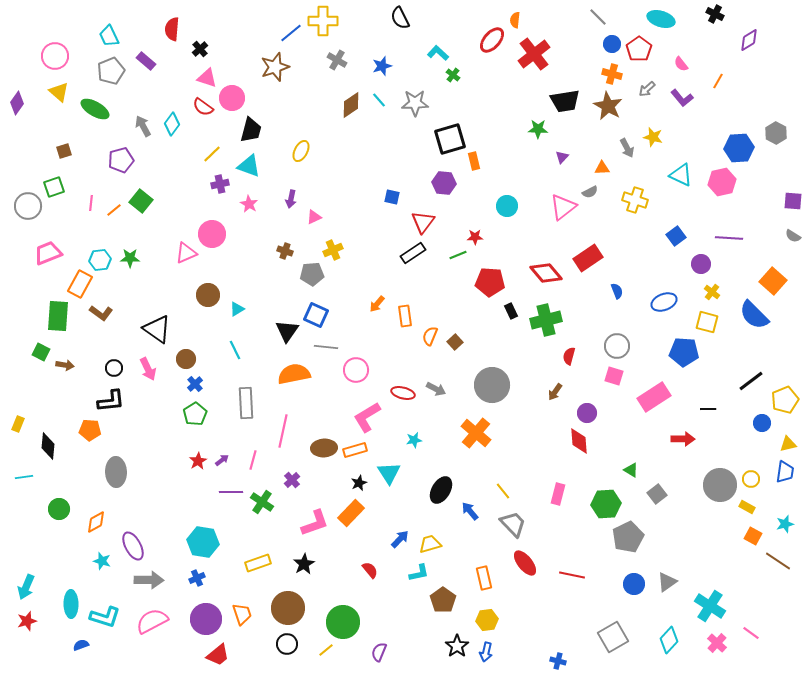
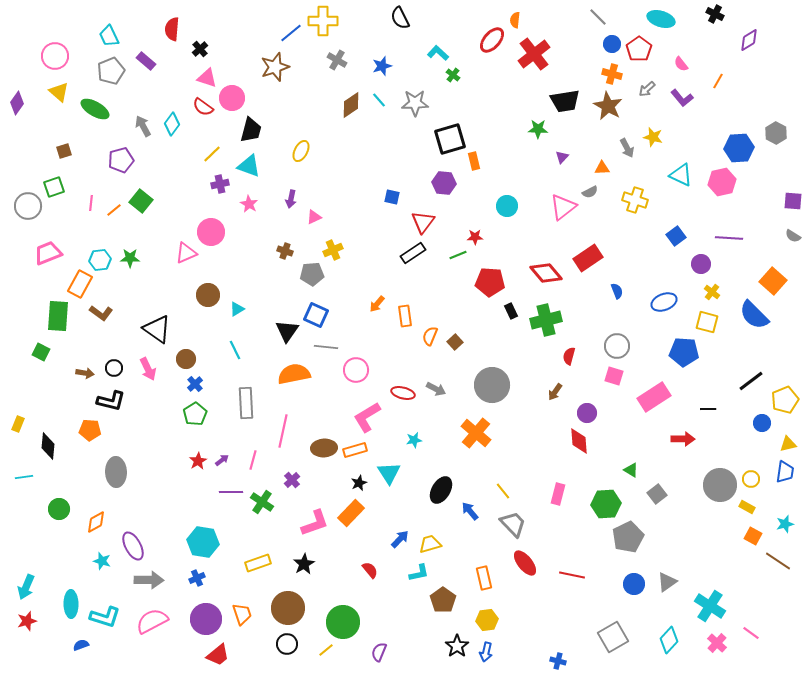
pink circle at (212, 234): moved 1 px left, 2 px up
brown arrow at (65, 365): moved 20 px right, 8 px down
black L-shape at (111, 401): rotated 20 degrees clockwise
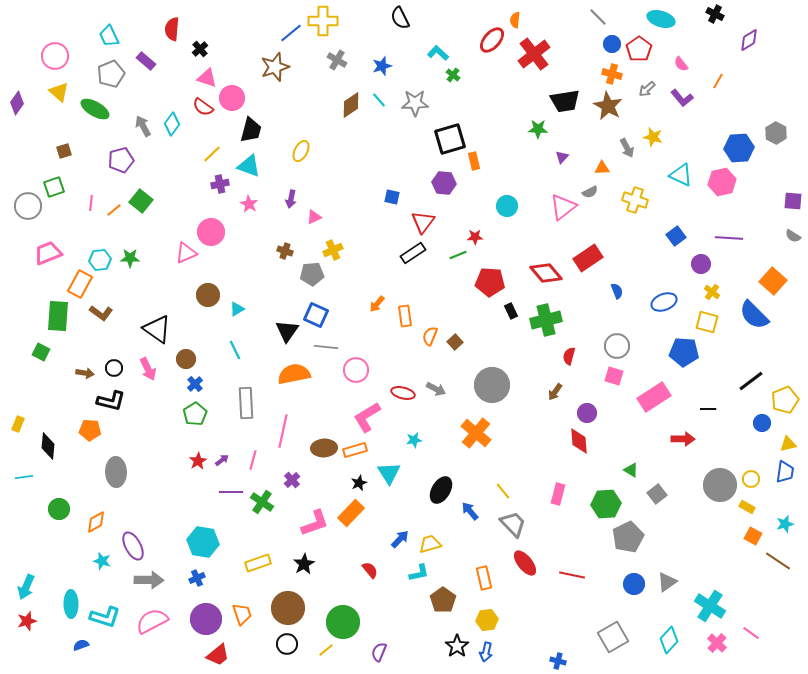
gray pentagon at (111, 71): moved 3 px down
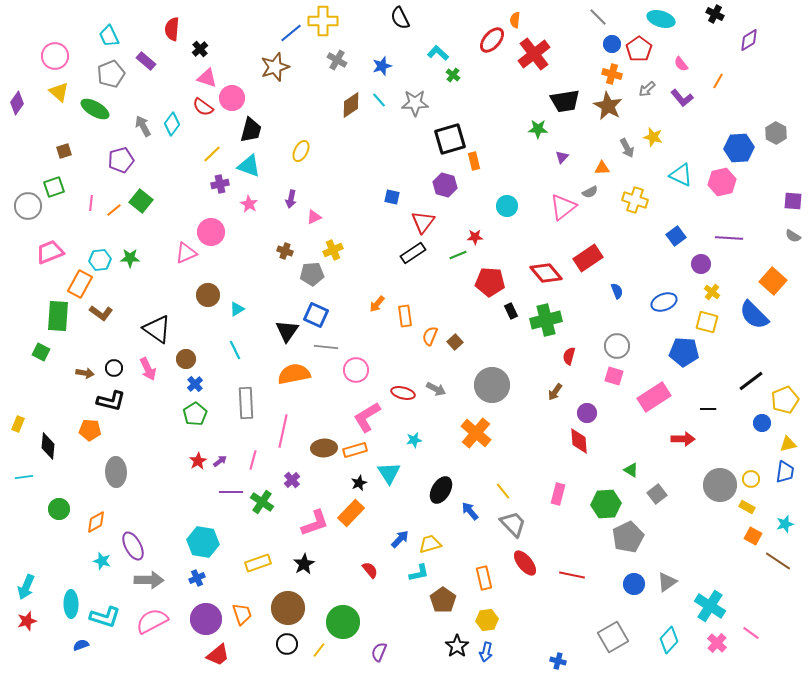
purple hexagon at (444, 183): moved 1 px right, 2 px down; rotated 10 degrees clockwise
pink trapezoid at (48, 253): moved 2 px right, 1 px up
purple arrow at (222, 460): moved 2 px left, 1 px down
yellow line at (326, 650): moved 7 px left; rotated 14 degrees counterclockwise
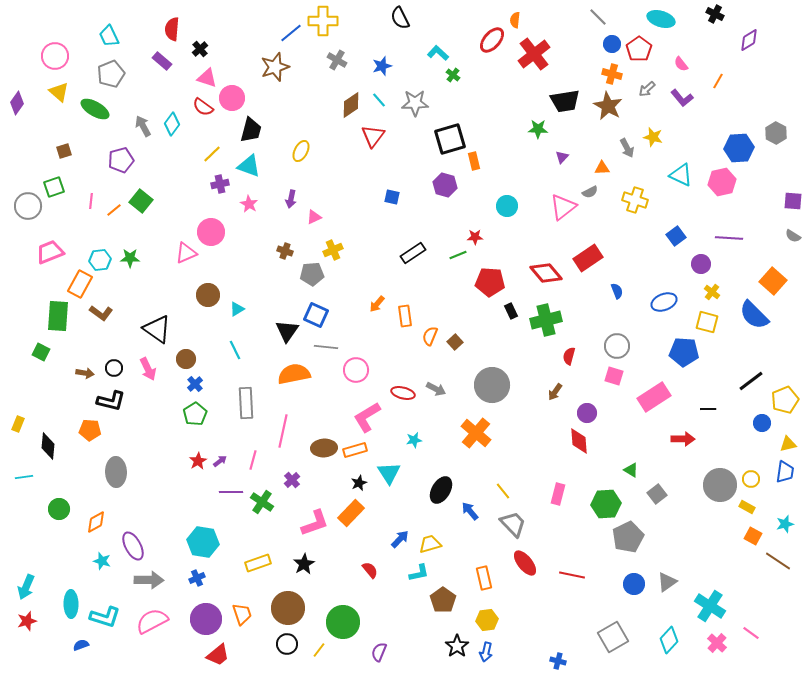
purple rectangle at (146, 61): moved 16 px right
pink line at (91, 203): moved 2 px up
red triangle at (423, 222): moved 50 px left, 86 px up
